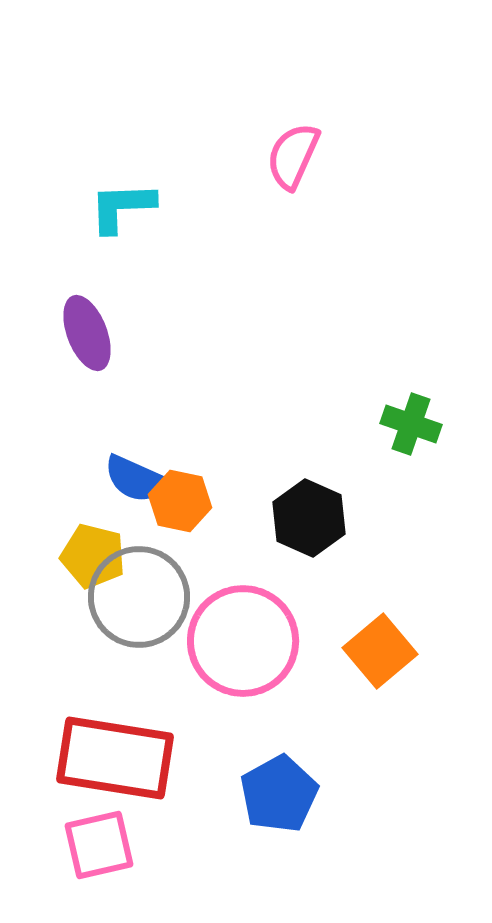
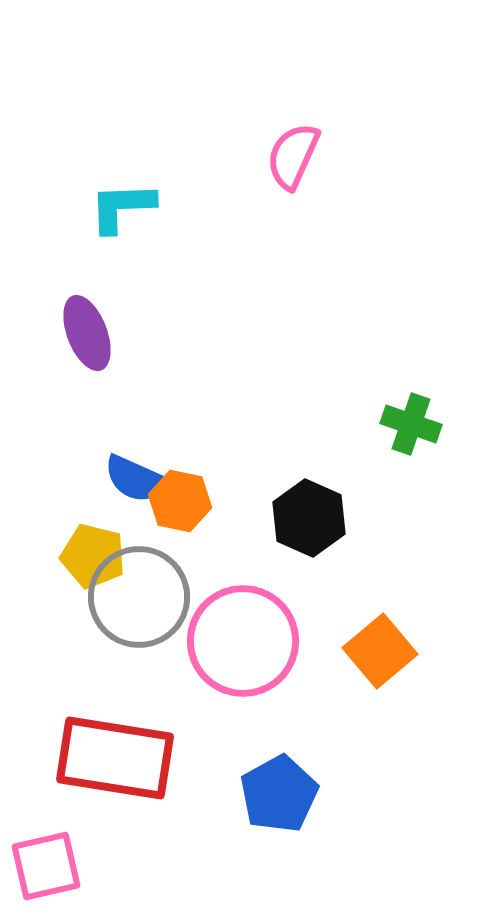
pink square: moved 53 px left, 21 px down
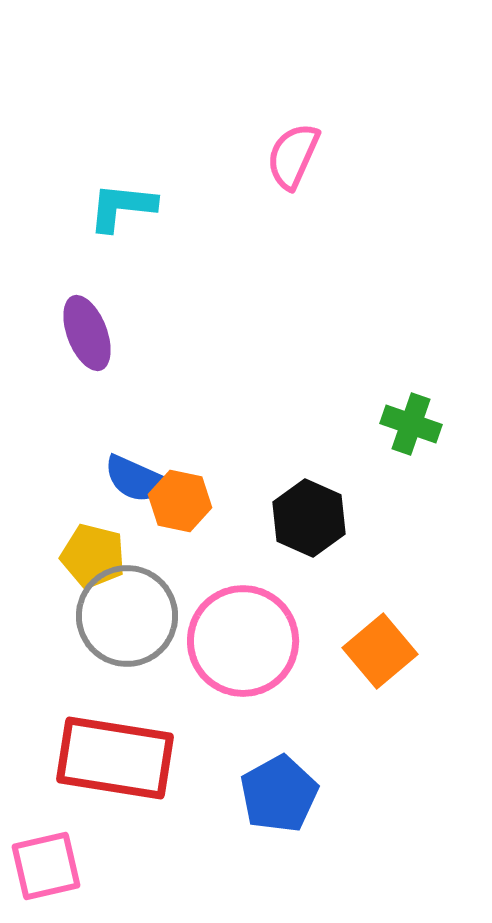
cyan L-shape: rotated 8 degrees clockwise
gray circle: moved 12 px left, 19 px down
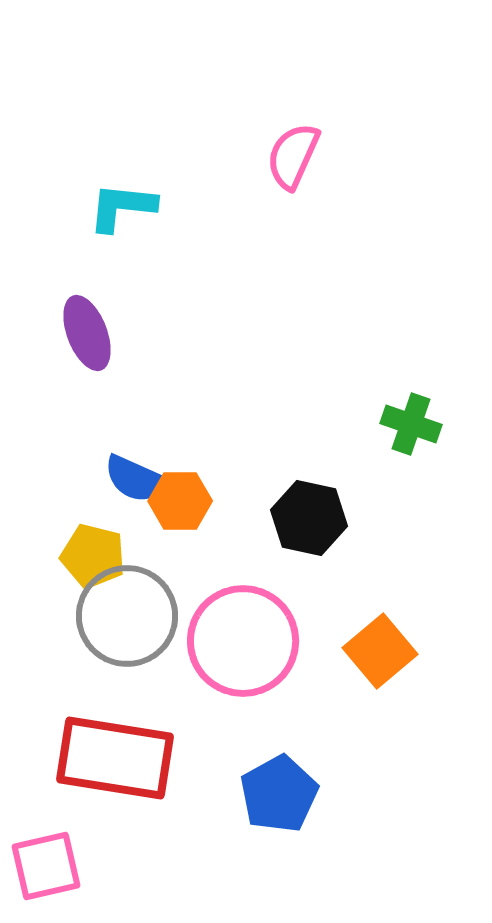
orange hexagon: rotated 12 degrees counterclockwise
black hexagon: rotated 12 degrees counterclockwise
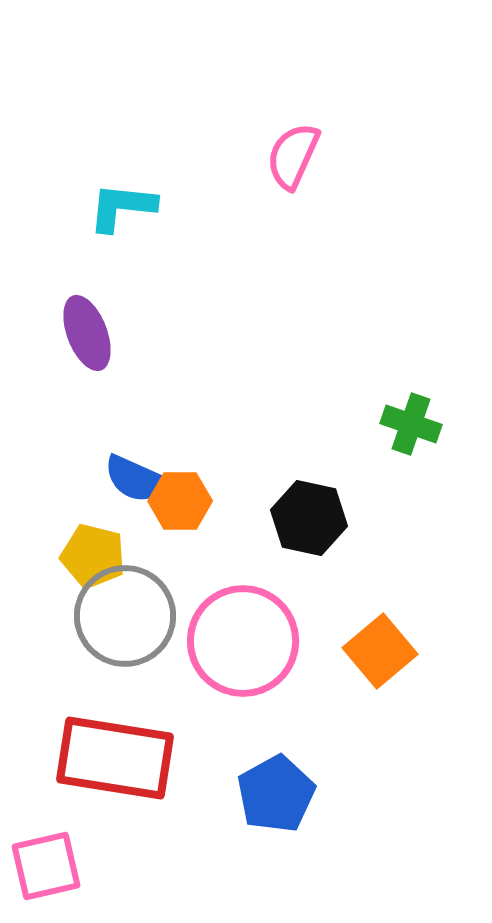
gray circle: moved 2 px left
blue pentagon: moved 3 px left
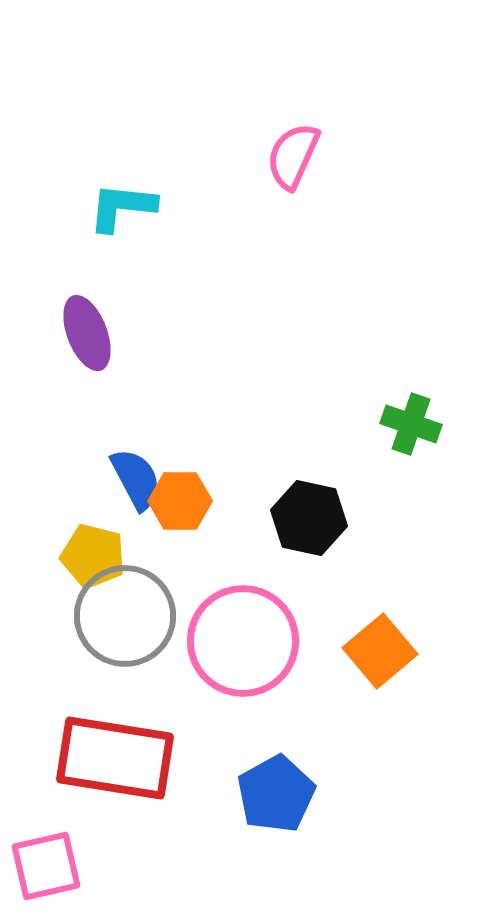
blue semicircle: rotated 142 degrees counterclockwise
